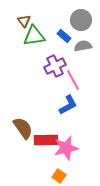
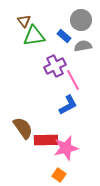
orange square: moved 1 px up
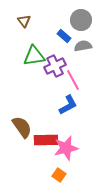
green triangle: moved 20 px down
brown semicircle: moved 1 px left, 1 px up
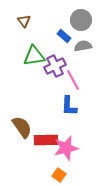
blue L-shape: moved 1 px right, 1 px down; rotated 120 degrees clockwise
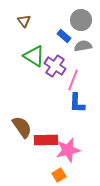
green triangle: rotated 40 degrees clockwise
purple cross: rotated 30 degrees counterclockwise
pink line: rotated 50 degrees clockwise
blue L-shape: moved 8 px right, 3 px up
pink star: moved 2 px right, 2 px down
orange square: rotated 24 degrees clockwise
